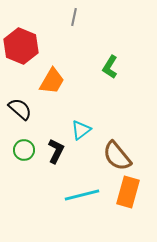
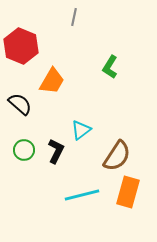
black semicircle: moved 5 px up
brown semicircle: rotated 108 degrees counterclockwise
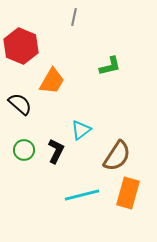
green L-shape: moved 1 px up; rotated 135 degrees counterclockwise
orange rectangle: moved 1 px down
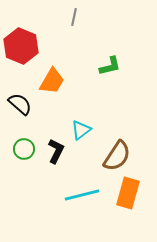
green circle: moved 1 px up
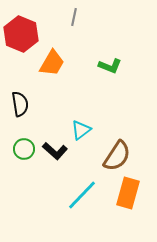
red hexagon: moved 12 px up
green L-shape: rotated 35 degrees clockwise
orange trapezoid: moved 18 px up
black semicircle: rotated 40 degrees clockwise
black L-shape: moved 1 px left; rotated 105 degrees clockwise
cyan line: rotated 32 degrees counterclockwise
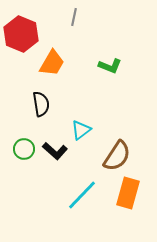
black semicircle: moved 21 px right
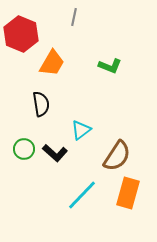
black L-shape: moved 2 px down
